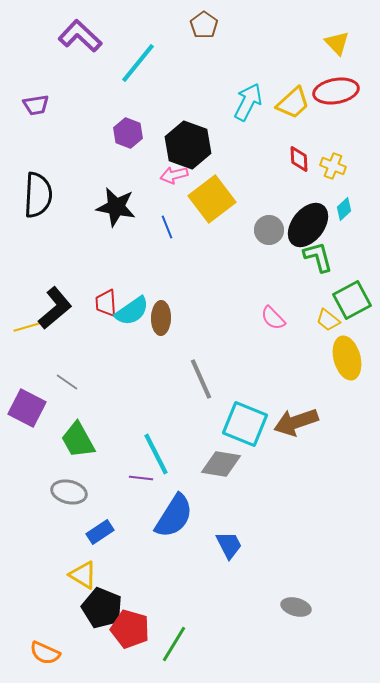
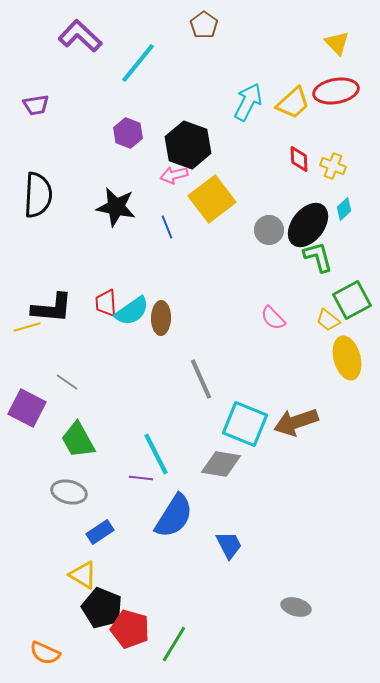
black L-shape at (55, 308): moved 3 px left; rotated 45 degrees clockwise
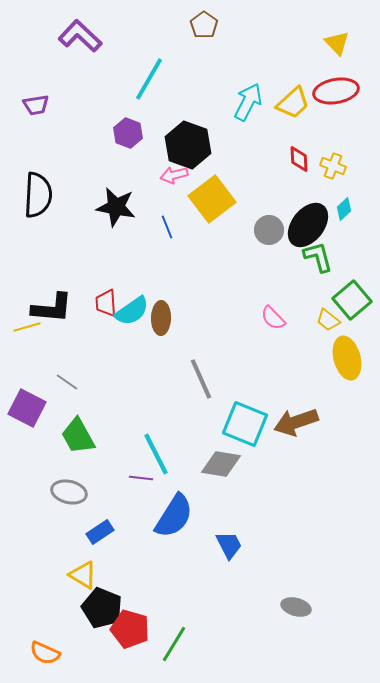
cyan line at (138, 63): moved 11 px right, 16 px down; rotated 9 degrees counterclockwise
green square at (352, 300): rotated 12 degrees counterclockwise
green trapezoid at (78, 440): moved 4 px up
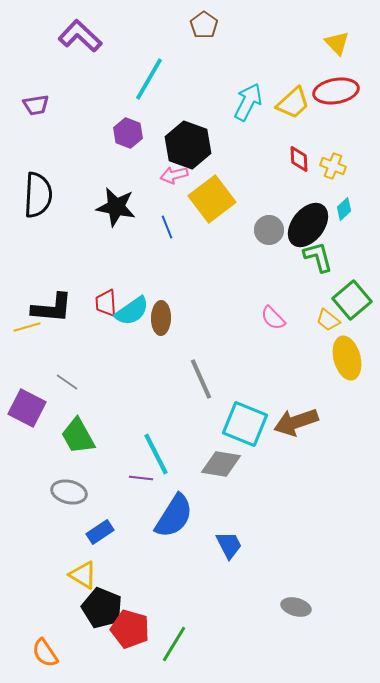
orange semicircle at (45, 653): rotated 32 degrees clockwise
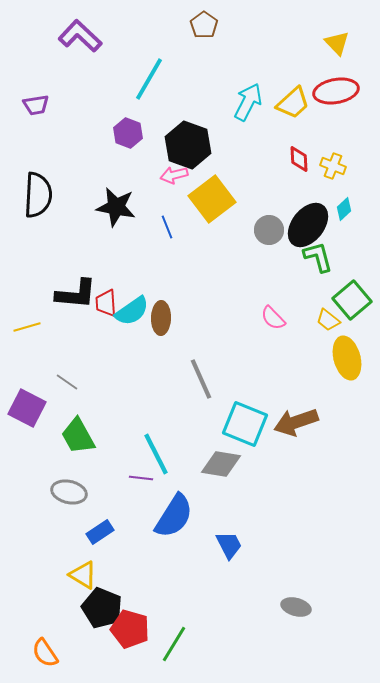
black L-shape at (52, 308): moved 24 px right, 14 px up
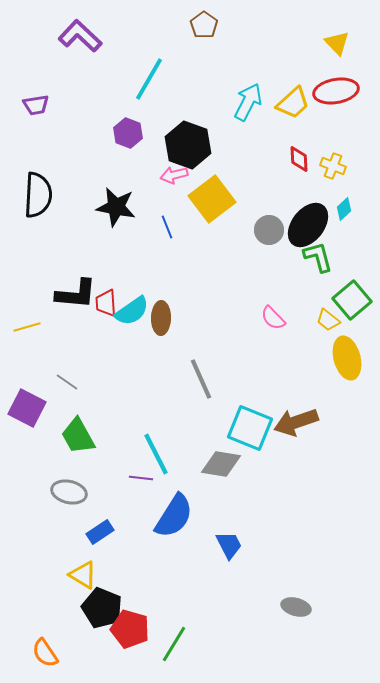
cyan square at (245, 424): moved 5 px right, 4 px down
